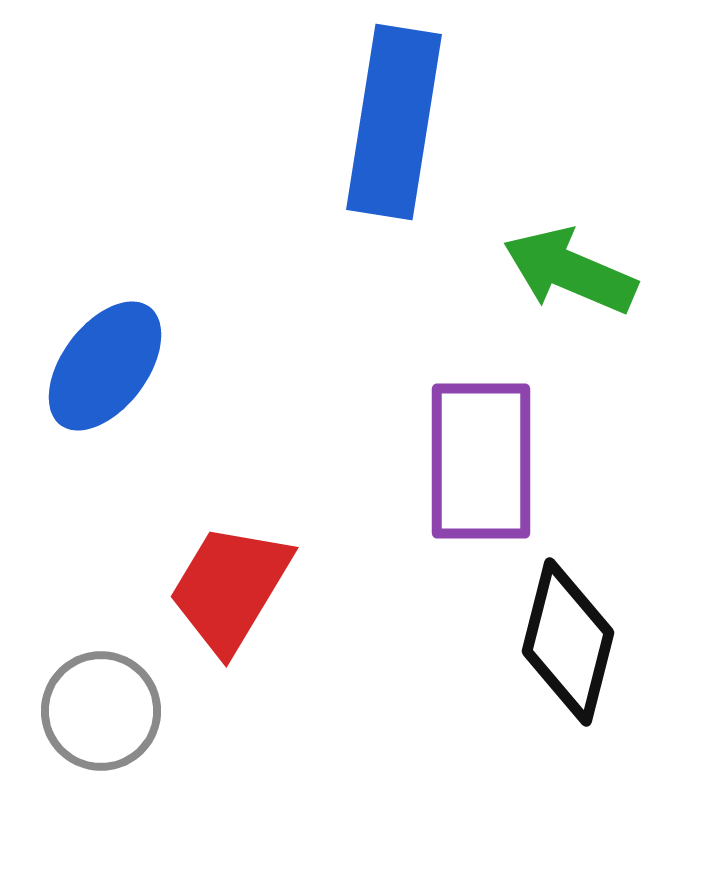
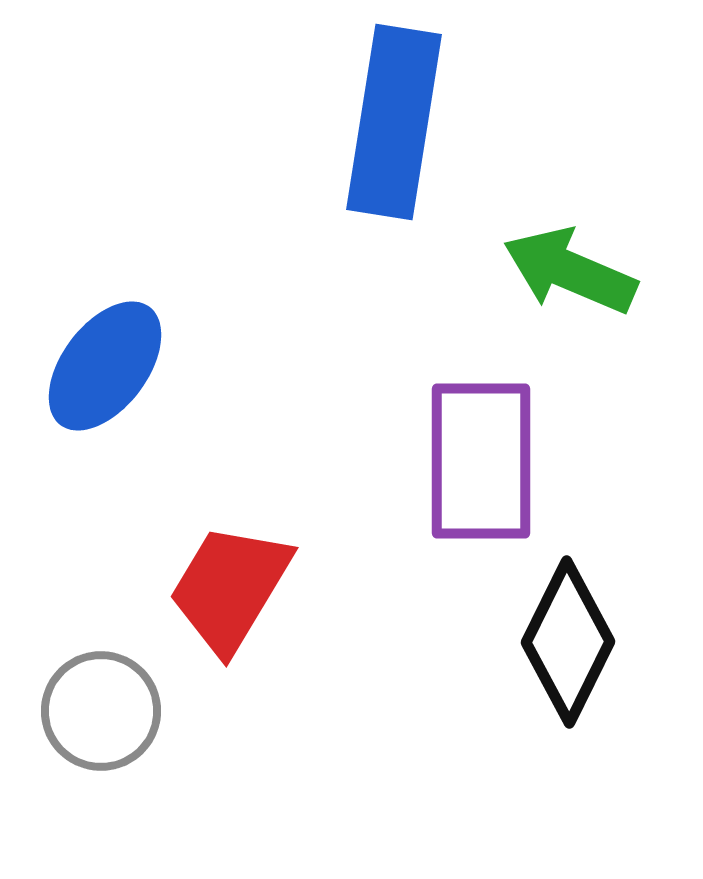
black diamond: rotated 12 degrees clockwise
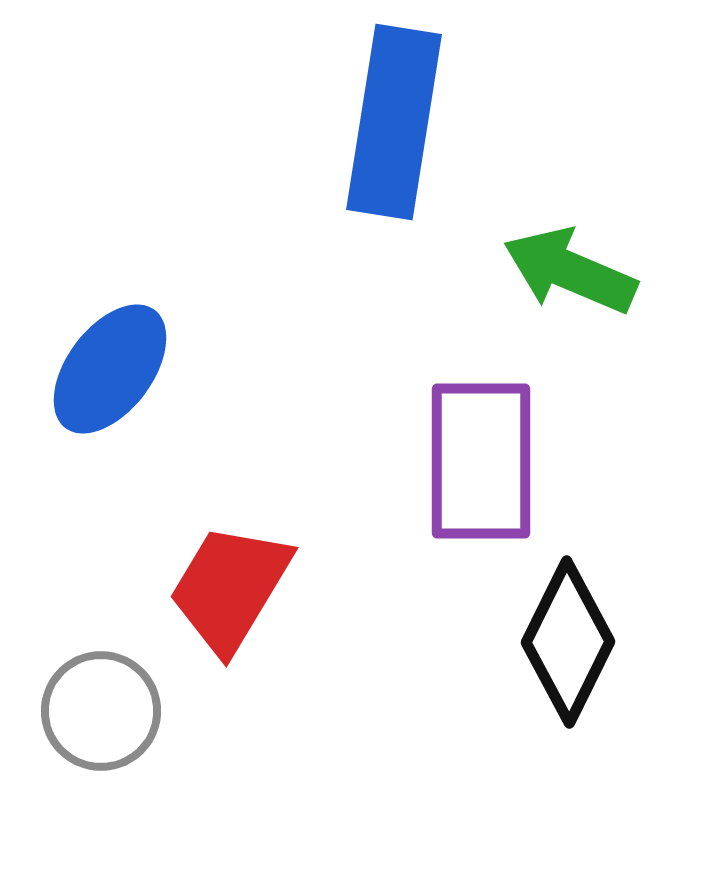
blue ellipse: moved 5 px right, 3 px down
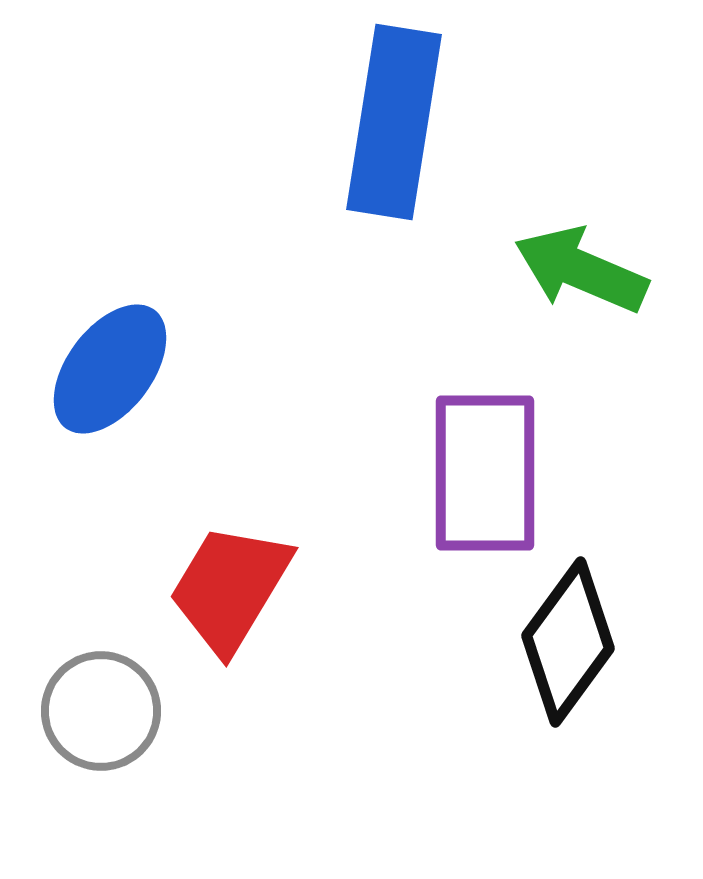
green arrow: moved 11 px right, 1 px up
purple rectangle: moved 4 px right, 12 px down
black diamond: rotated 10 degrees clockwise
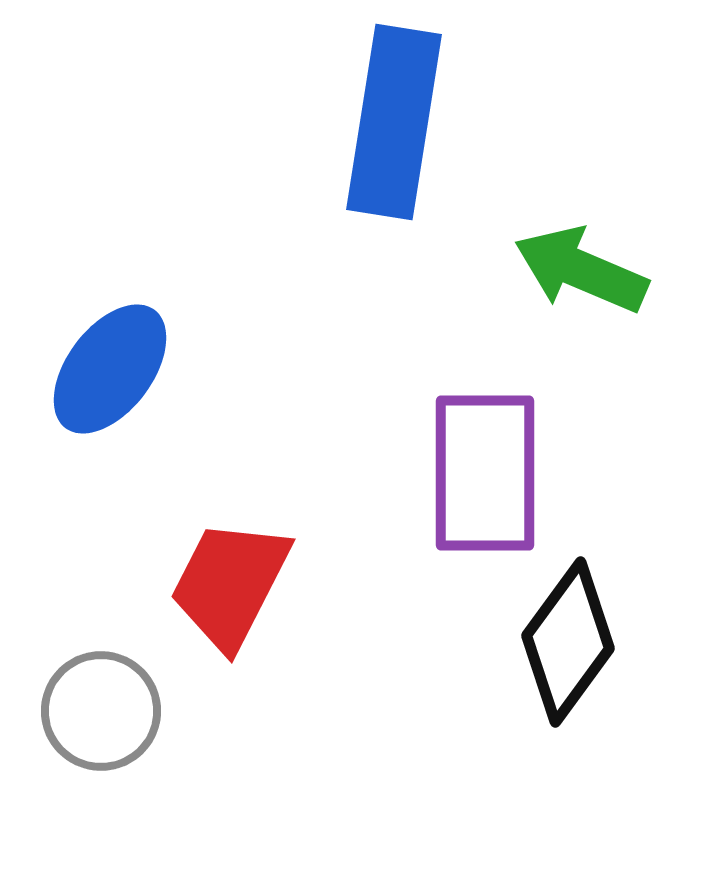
red trapezoid: moved 4 px up; rotated 4 degrees counterclockwise
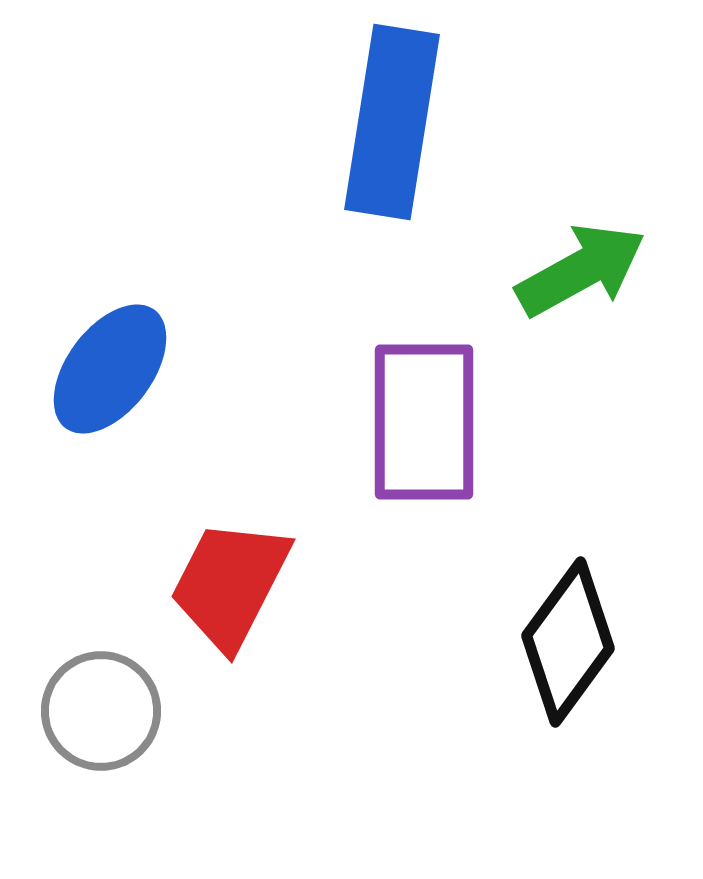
blue rectangle: moved 2 px left
green arrow: rotated 128 degrees clockwise
purple rectangle: moved 61 px left, 51 px up
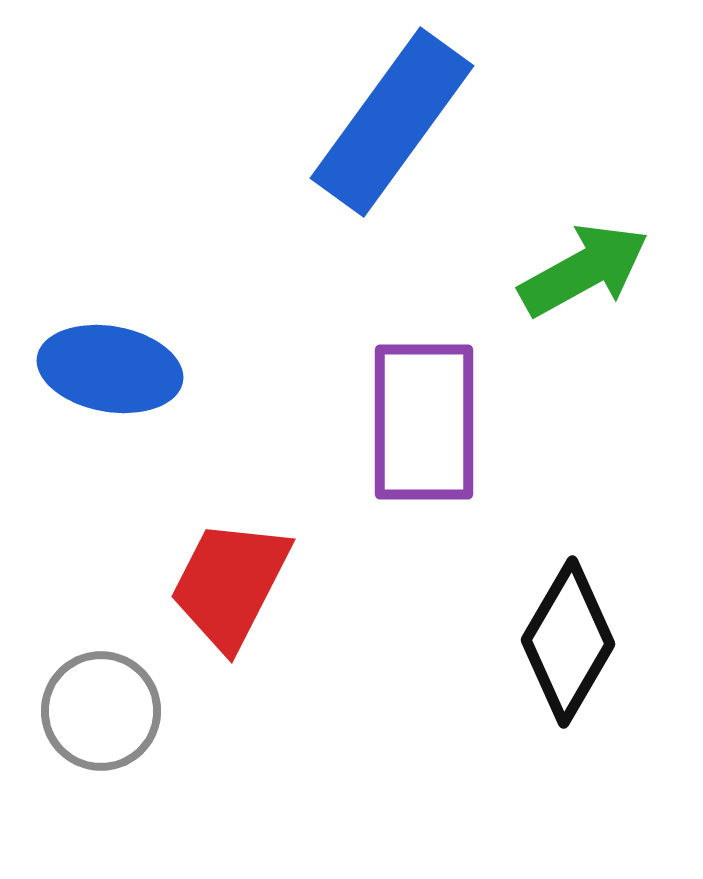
blue rectangle: rotated 27 degrees clockwise
green arrow: moved 3 px right
blue ellipse: rotated 63 degrees clockwise
black diamond: rotated 6 degrees counterclockwise
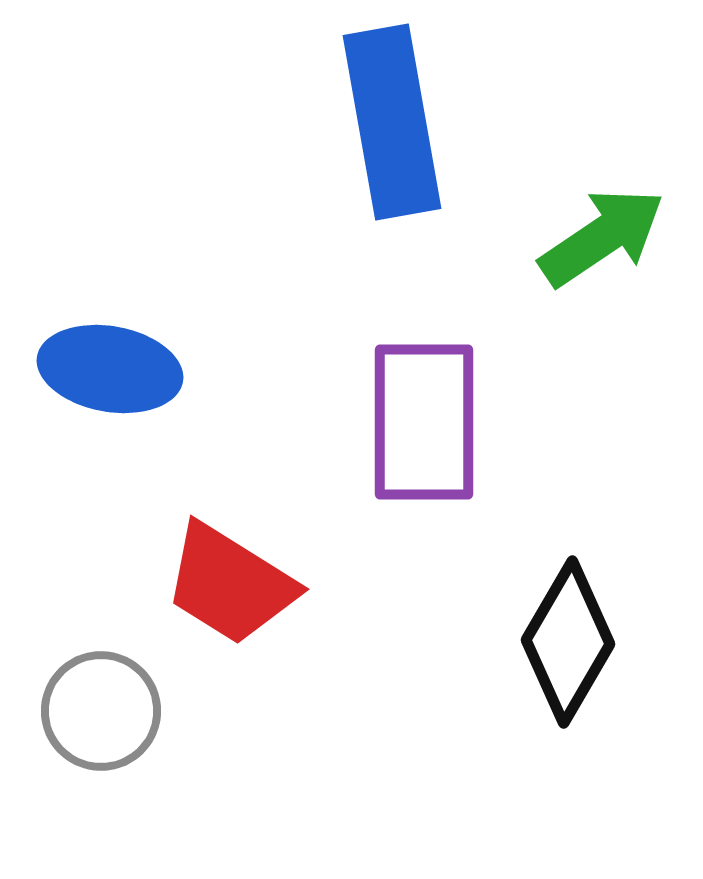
blue rectangle: rotated 46 degrees counterclockwise
green arrow: moved 18 px right, 33 px up; rotated 5 degrees counterclockwise
red trapezoid: rotated 85 degrees counterclockwise
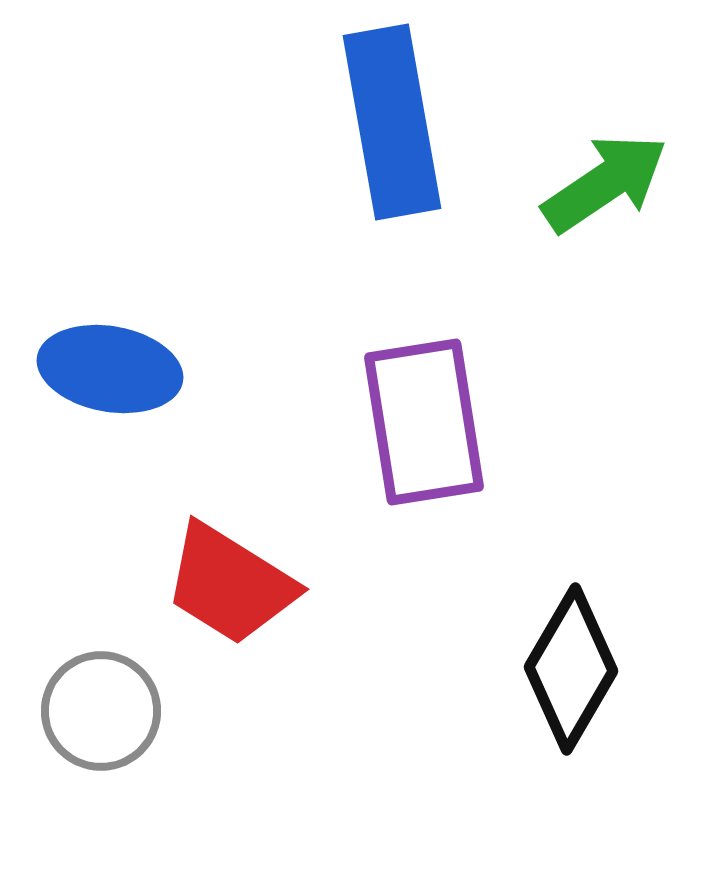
green arrow: moved 3 px right, 54 px up
purple rectangle: rotated 9 degrees counterclockwise
black diamond: moved 3 px right, 27 px down
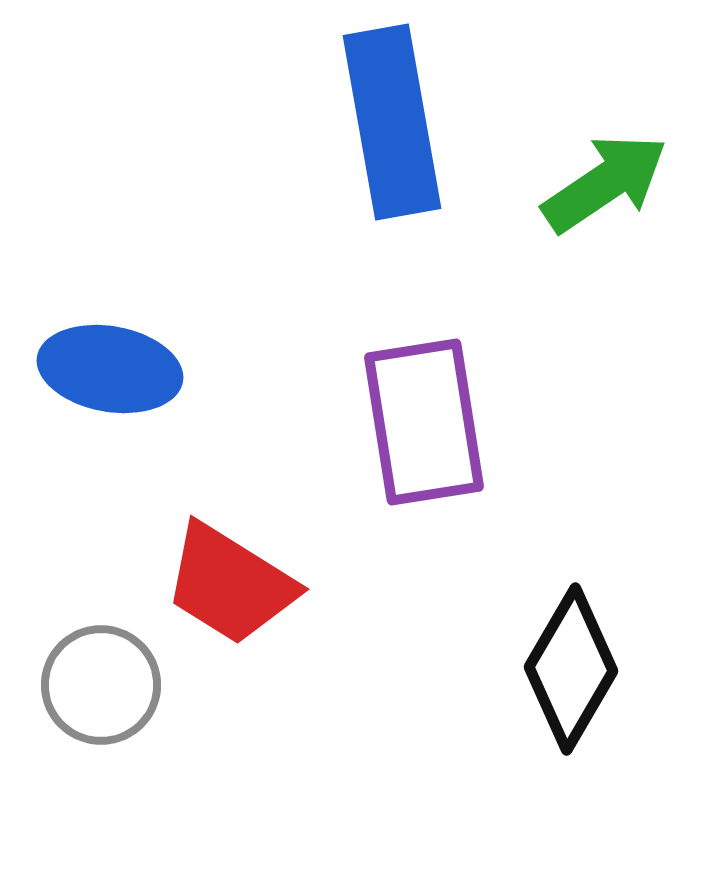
gray circle: moved 26 px up
